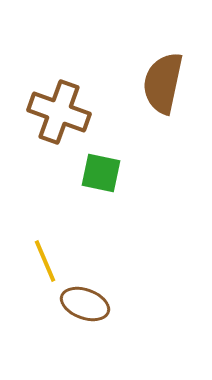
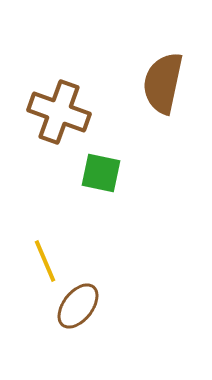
brown ellipse: moved 7 px left, 2 px down; rotated 72 degrees counterclockwise
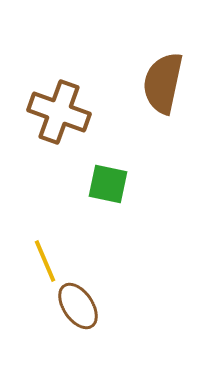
green square: moved 7 px right, 11 px down
brown ellipse: rotated 72 degrees counterclockwise
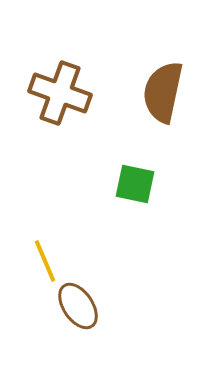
brown semicircle: moved 9 px down
brown cross: moved 1 px right, 19 px up
green square: moved 27 px right
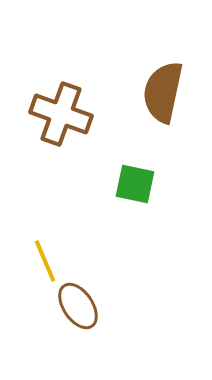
brown cross: moved 1 px right, 21 px down
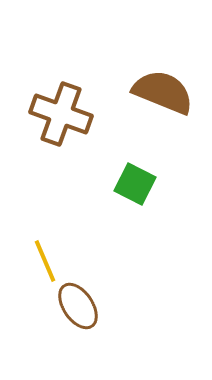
brown semicircle: rotated 100 degrees clockwise
green square: rotated 15 degrees clockwise
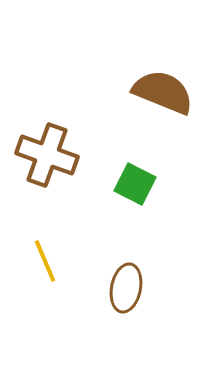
brown cross: moved 14 px left, 41 px down
brown ellipse: moved 48 px right, 18 px up; rotated 45 degrees clockwise
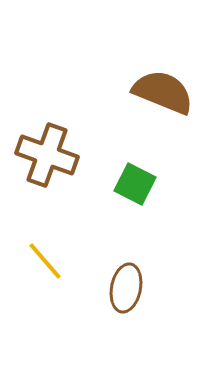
yellow line: rotated 18 degrees counterclockwise
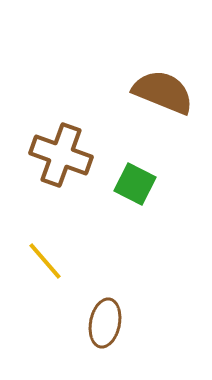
brown cross: moved 14 px right
brown ellipse: moved 21 px left, 35 px down
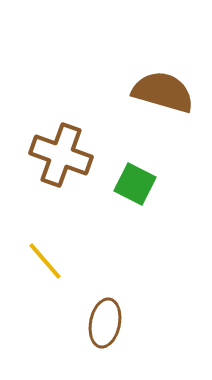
brown semicircle: rotated 6 degrees counterclockwise
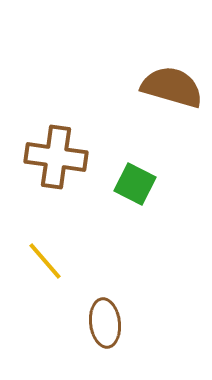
brown semicircle: moved 9 px right, 5 px up
brown cross: moved 5 px left, 2 px down; rotated 12 degrees counterclockwise
brown ellipse: rotated 18 degrees counterclockwise
